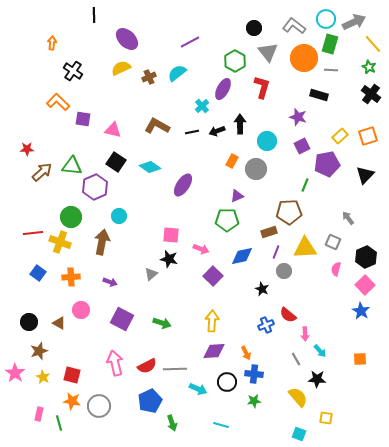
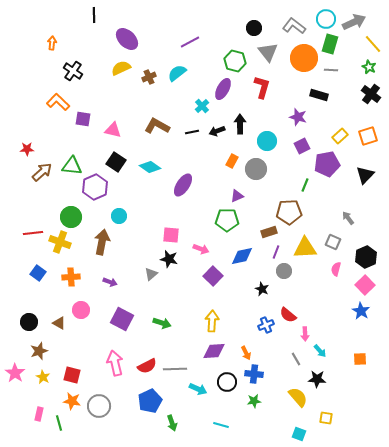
green hexagon at (235, 61): rotated 15 degrees counterclockwise
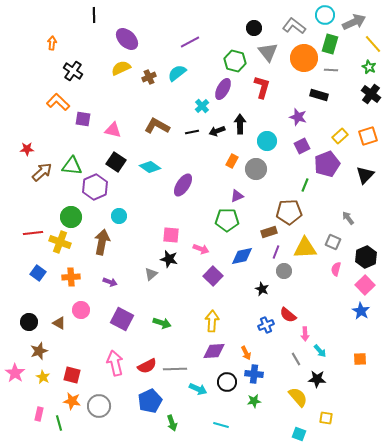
cyan circle at (326, 19): moved 1 px left, 4 px up
purple pentagon at (327, 164): rotated 10 degrees counterclockwise
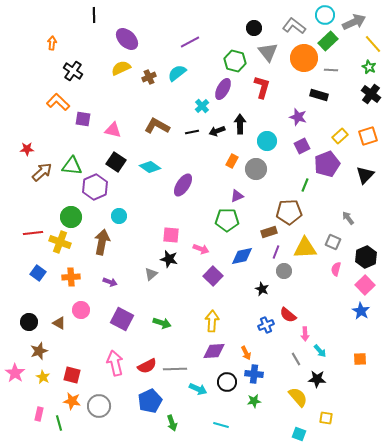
green rectangle at (330, 44): moved 2 px left, 3 px up; rotated 30 degrees clockwise
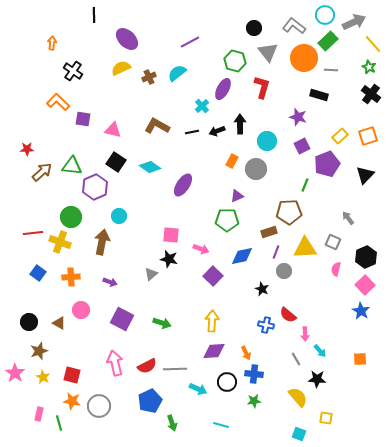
blue cross at (266, 325): rotated 35 degrees clockwise
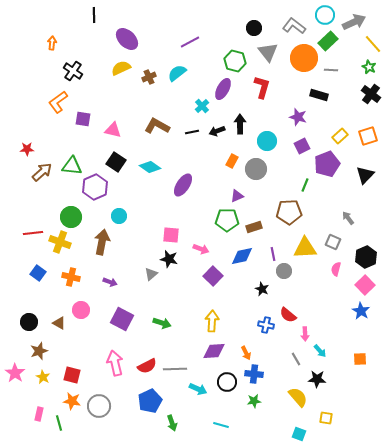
orange L-shape at (58, 102): rotated 80 degrees counterclockwise
brown rectangle at (269, 232): moved 15 px left, 5 px up
purple line at (276, 252): moved 3 px left, 2 px down; rotated 32 degrees counterclockwise
orange cross at (71, 277): rotated 18 degrees clockwise
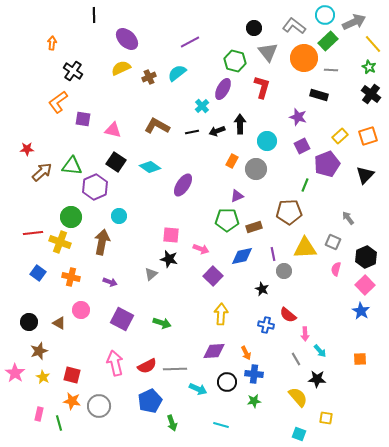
yellow arrow at (212, 321): moved 9 px right, 7 px up
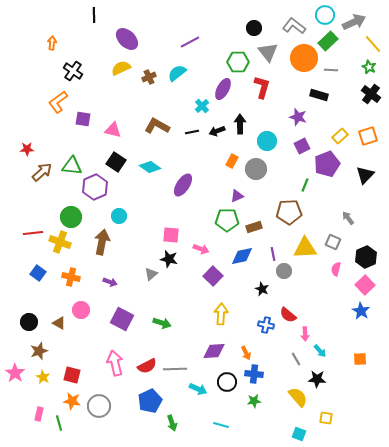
green hexagon at (235, 61): moved 3 px right, 1 px down; rotated 15 degrees counterclockwise
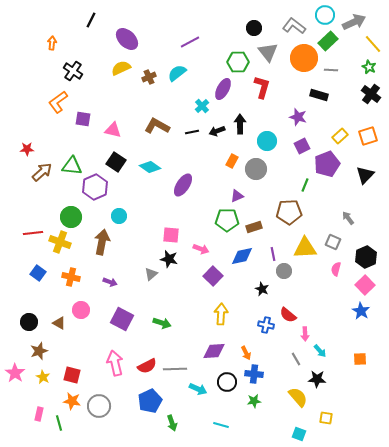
black line at (94, 15): moved 3 px left, 5 px down; rotated 28 degrees clockwise
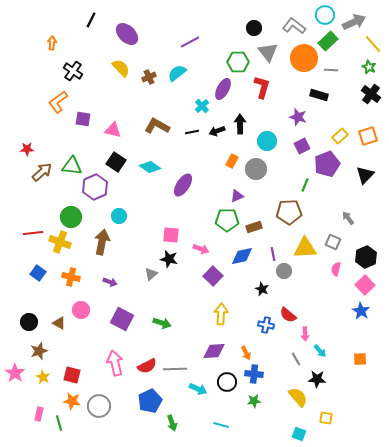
purple ellipse at (127, 39): moved 5 px up
yellow semicircle at (121, 68): rotated 72 degrees clockwise
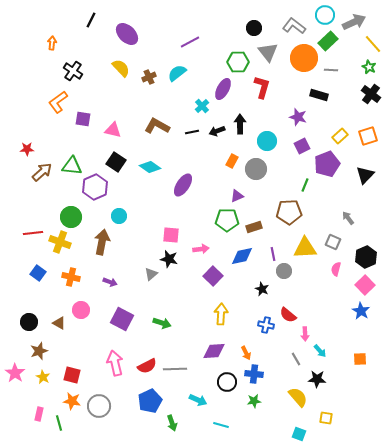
pink arrow at (201, 249): rotated 28 degrees counterclockwise
cyan arrow at (198, 389): moved 11 px down
